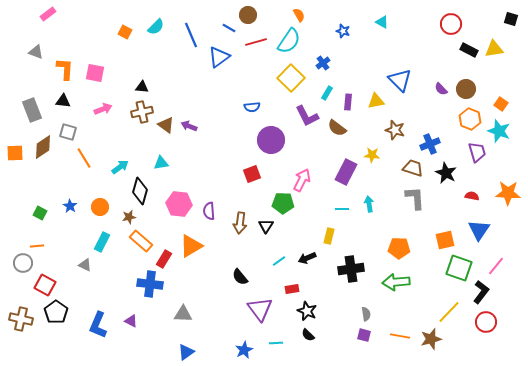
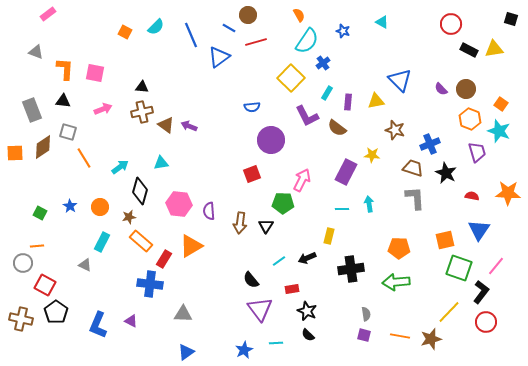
cyan semicircle at (289, 41): moved 18 px right
black semicircle at (240, 277): moved 11 px right, 3 px down
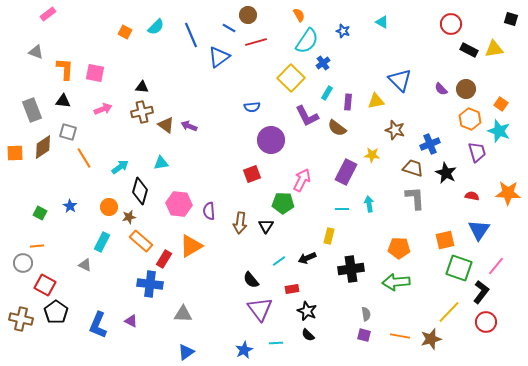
orange circle at (100, 207): moved 9 px right
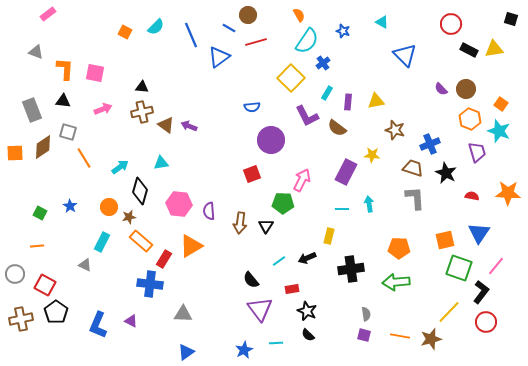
blue triangle at (400, 80): moved 5 px right, 25 px up
blue triangle at (479, 230): moved 3 px down
gray circle at (23, 263): moved 8 px left, 11 px down
brown cross at (21, 319): rotated 25 degrees counterclockwise
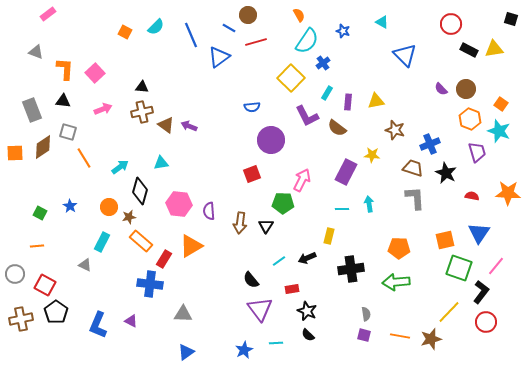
pink square at (95, 73): rotated 36 degrees clockwise
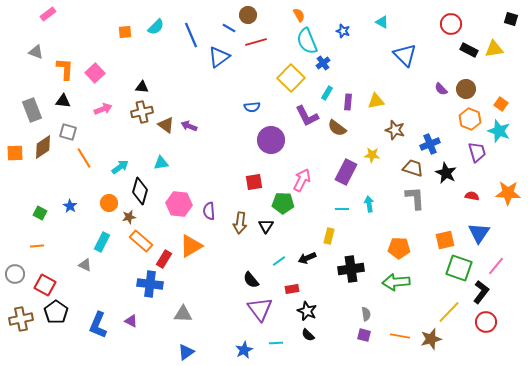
orange square at (125, 32): rotated 32 degrees counterclockwise
cyan semicircle at (307, 41): rotated 124 degrees clockwise
red square at (252, 174): moved 2 px right, 8 px down; rotated 12 degrees clockwise
orange circle at (109, 207): moved 4 px up
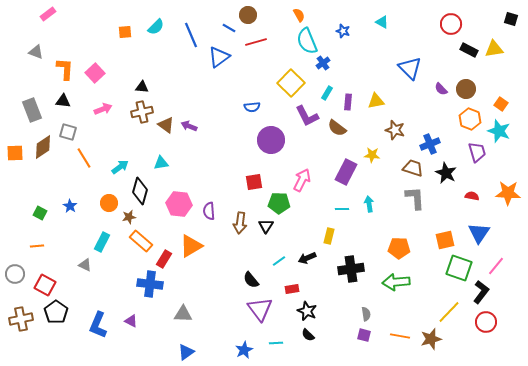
blue triangle at (405, 55): moved 5 px right, 13 px down
yellow square at (291, 78): moved 5 px down
green pentagon at (283, 203): moved 4 px left
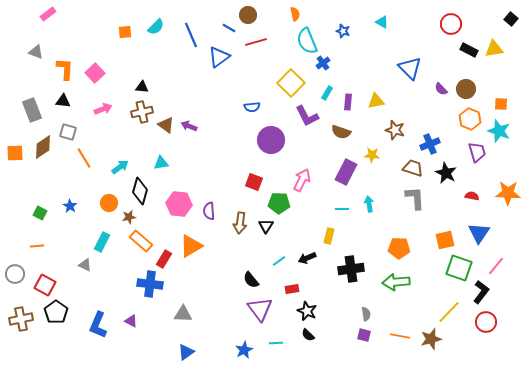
orange semicircle at (299, 15): moved 4 px left, 1 px up; rotated 16 degrees clockwise
black square at (511, 19): rotated 24 degrees clockwise
orange square at (501, 104): rotated 32 degrees counterclockwise
brown semicircle at (337, 128): moved 4 px right, 4 px down; rotated 18 degrees counterclockwise
red square at (254, 182): rotated 30 degrees clockwise
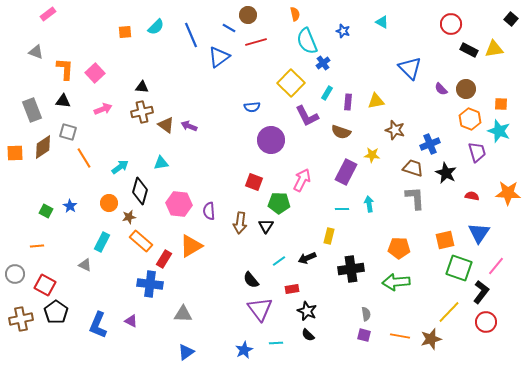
green square at (40, 213): moved 6 px right, 2 px up
